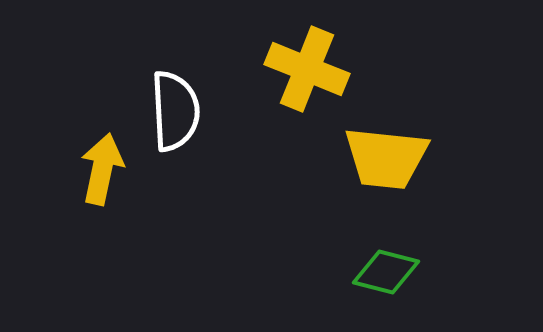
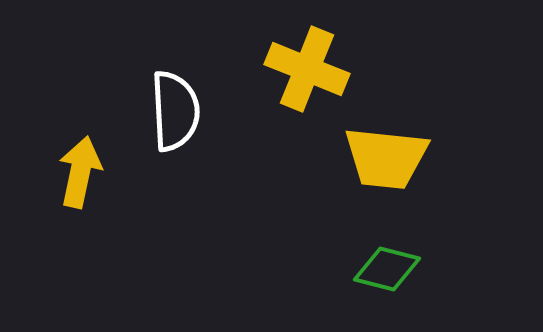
yellow arrow: moved 22 px left, 3 px down
green diamond: moved 1 px right, 3 px up
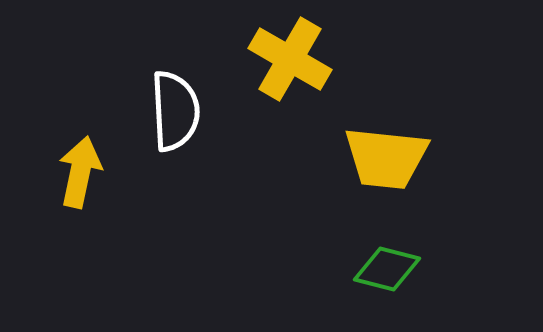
yellow cross: moved 17 px left, 10 px up; rotated 8 degrees clockwise
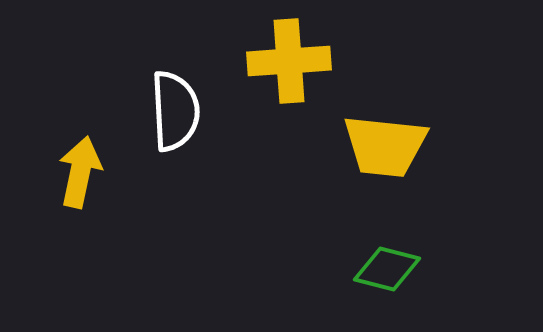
yellow cross: moved 1 px left, 2 px down; rotated 34 degrees counterclockwise
yellow trapezoid: moved 1 px left, 12 px up
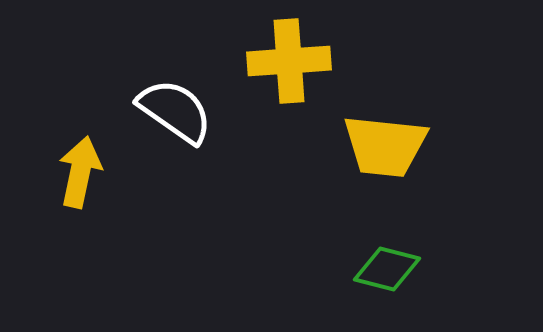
white semicircle: rotated 52 degrees counterclockwise
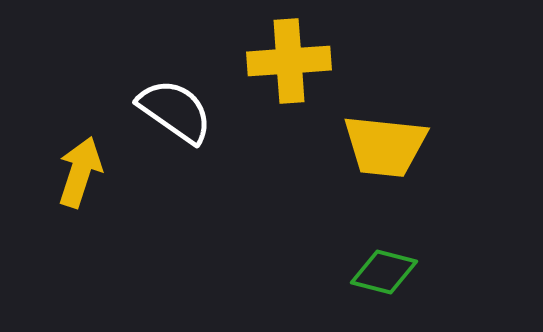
yellow arrow: rotated 6 degrees clockwise
green diamond: moved 3 px left, 3 px down
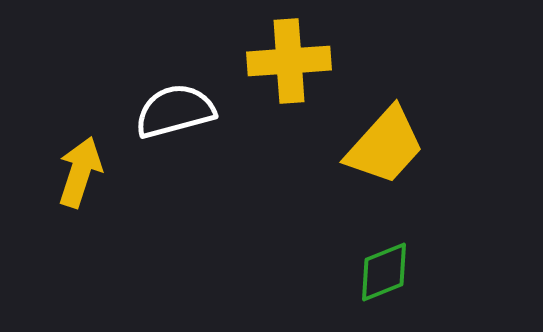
white semicircle: rotated 50 degrees counterclockwise
yellow trapezoid: rotated 54 degrees counterclockwise
green diamond: rotated 36 degrees counterclockwise
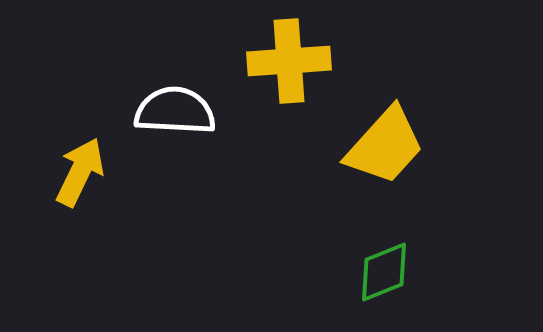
white semicircle: rotated 18 degrees clockwise
yellow arrow: rotated 8 degrees clockwise
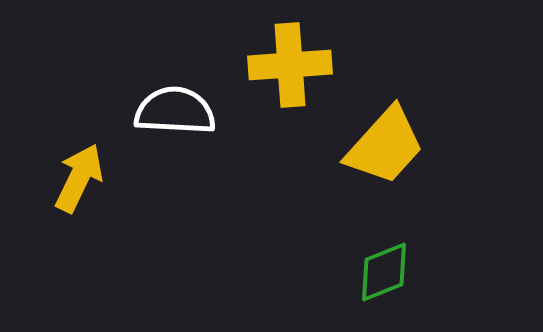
yellow cross: moved 1 px right, 4 px down
yellow arrow: moved 1 px left, 6 px down
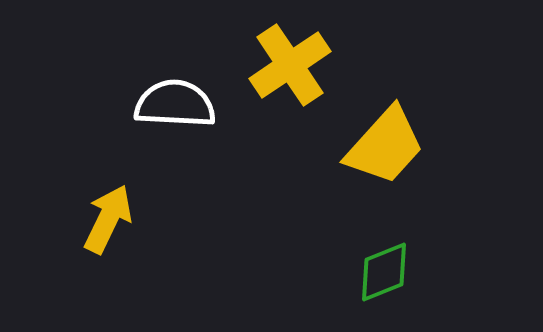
yellow cross: rotated 30 degrees counterclockwise
white semicircle: moved 7 px up
yellow arrow: moved 29 px right, 41 px down
